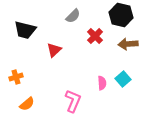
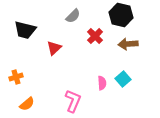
red triangle: moved 2 px up
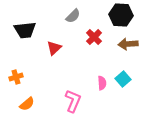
black hexagon: rotated 10 degrees counterclockwise
black trapezoid: rotated 20 degrees counterclockwise
red cross: moved 1 px left, 1 px down
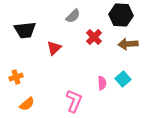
pink L-shape: moved 1 px right
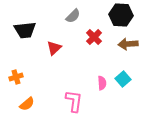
pink L-shape: rotated 15 degrees counterclockwise
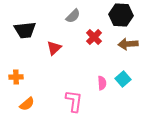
orange cross: rotated 16 degrees clockwise
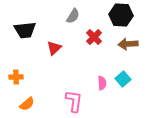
gray semicircle: rotated 14 degrees counterclockwise
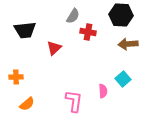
red cross: moved 6 px left, 5 px up; rotated 35 degrees counterclockwise
pink semicircle: moved 1 px right, 8 px down
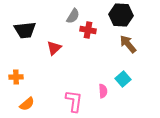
red cross: moved 2 px up
brown arrow: rotated 54 degrees clockwise
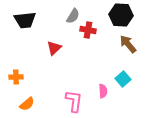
black trapezoid: moved 10 px up
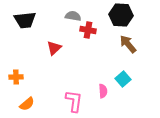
gray semicircle: rotated 112 degrees counterclockwise
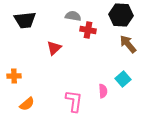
orange cross: moved 2 px left, 1 px up
